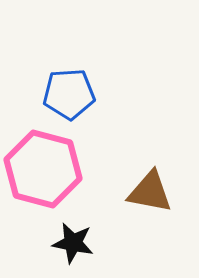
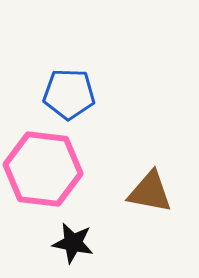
blue pentagon: rotated 6 degrees clockwise
pink hexagon: rotated 8 degrees counterclockwise
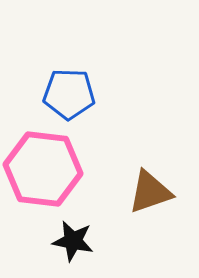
brown triangle: rotated 30 degrees counterclockwise
black star: moved 2 px up
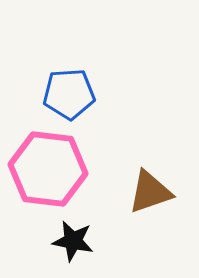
blue pentagon: rotated 6 degrees counterclockwise
pink hexagon: moved 5 px right
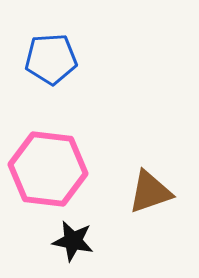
blue pentagon: moved 18 px left, 35 px up
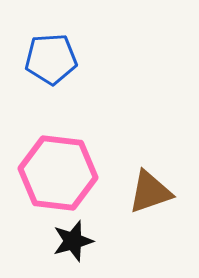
pink hexagon: moved 10 px right, 4 px down
black star: rotated 27 degrees counterclockwise
